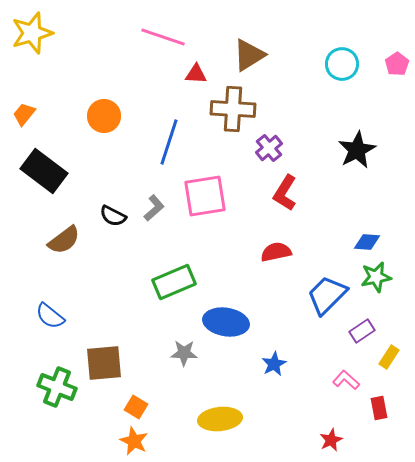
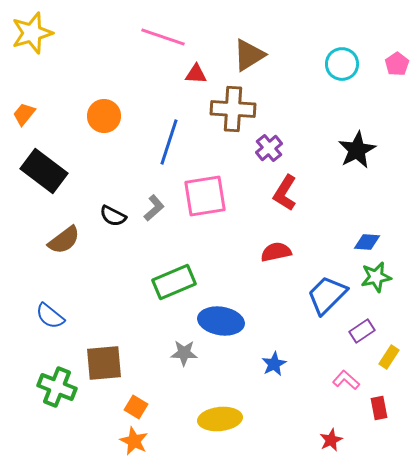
blue ellipse: moved 5 px left, 1 px up
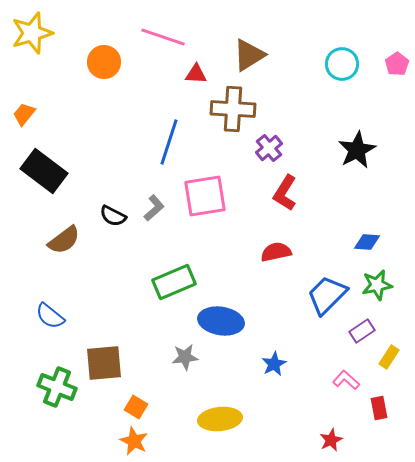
orange circle: moved 54 px up
green star: moved 1 px right, 8 px down
gray star: moved 1 px right, 4 px down; rotated 8 degrees counterclockwise
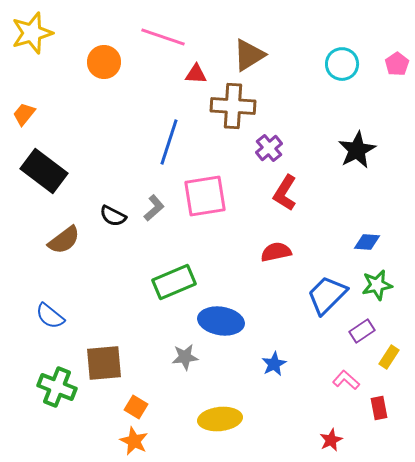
brown cross: moved 3 px up
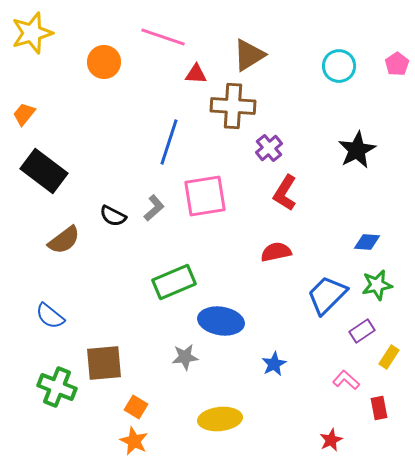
cyan circle: moved 3 px left, 2 px down
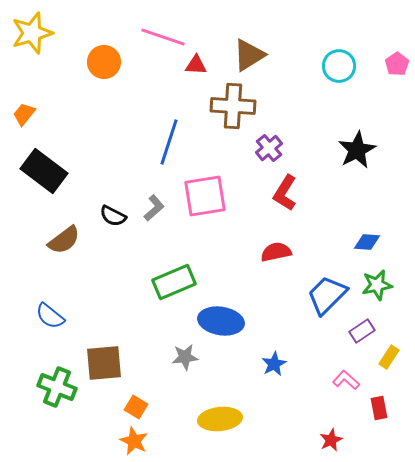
red triangle: moved 9 px up
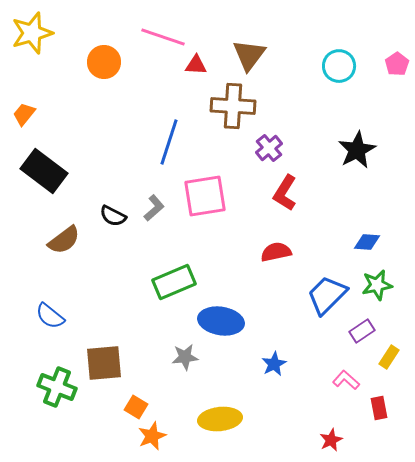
brown triangle: rotated 21 degrees counterclockwise
orange star: moved 18 px right, 5 px up; rotated 24 degrees clockwise
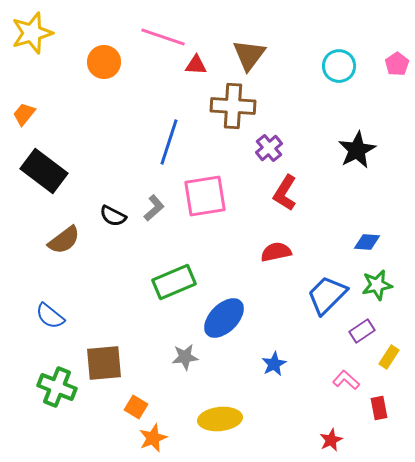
blue ellipse: moved 3 px right, 3 px up; rotated 54 degrees counterclockwise
orange star: moved 1 px right, 2 px down
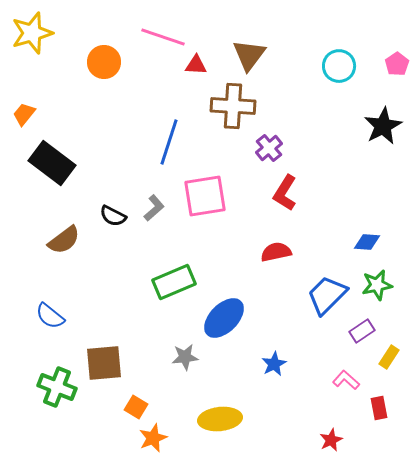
black star: moved 26 px right, 24 px up
black rectangle: moved 8 px right, 8 px up
